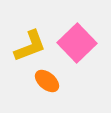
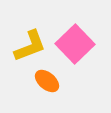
pink square: moved 2 px left, 1 px down
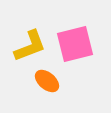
pink square: rotated 30 degrees clockwise
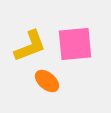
pink square: rotated 9 degrees clockwise
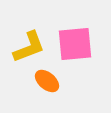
yellow L-shape: moved 1 px left, 1 px down
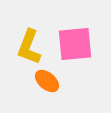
yellow L-shape: rotated 132 degrees clockwise
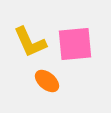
yellow L-shape: moved 1 px right, 5 px up; rotated 45 degrees counterclockwise
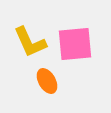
orange ellipse: rotated 20 degrees clockwise
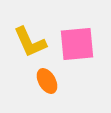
pink square: moved 2 px right
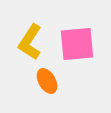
yellow L-shape: rotated 57 degrees clockwise
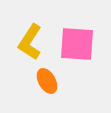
pink square: rotated 9 degrees clockwise
